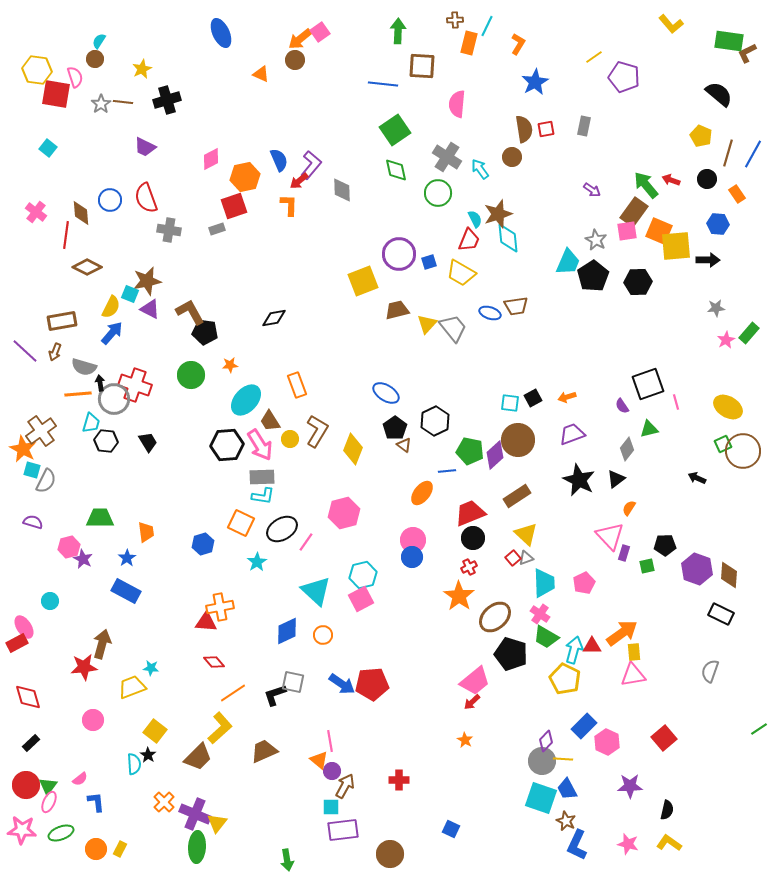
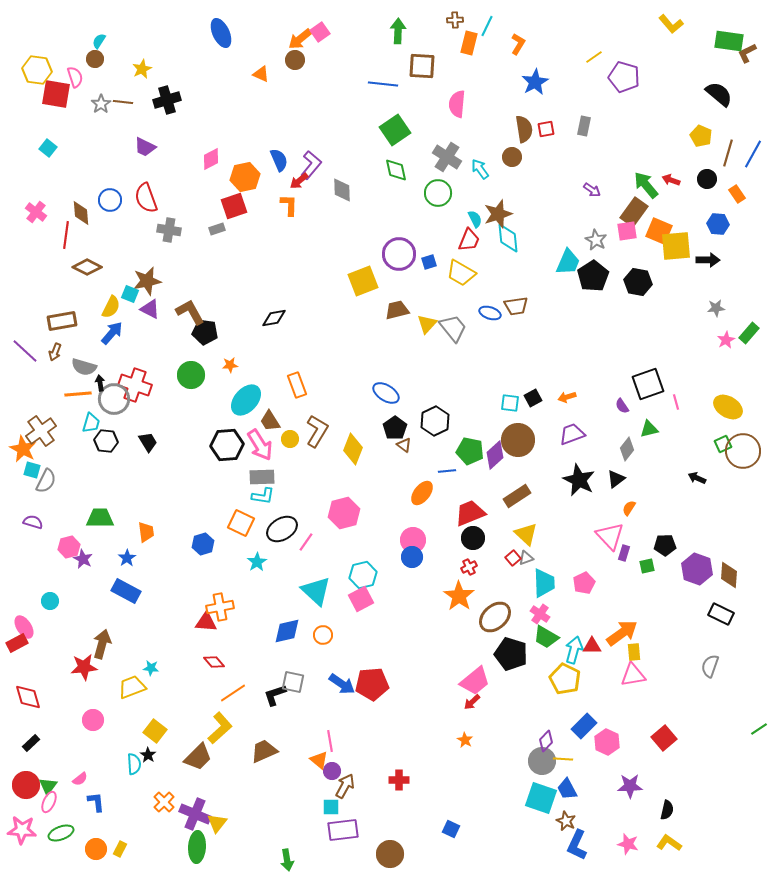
black hexagon at (638, 282): rotated 12 degrees clockwise
blue diamond at (287, 631): rotated 12 degrees clockwise
gray semicircle at (710, 671): moved 5 px up
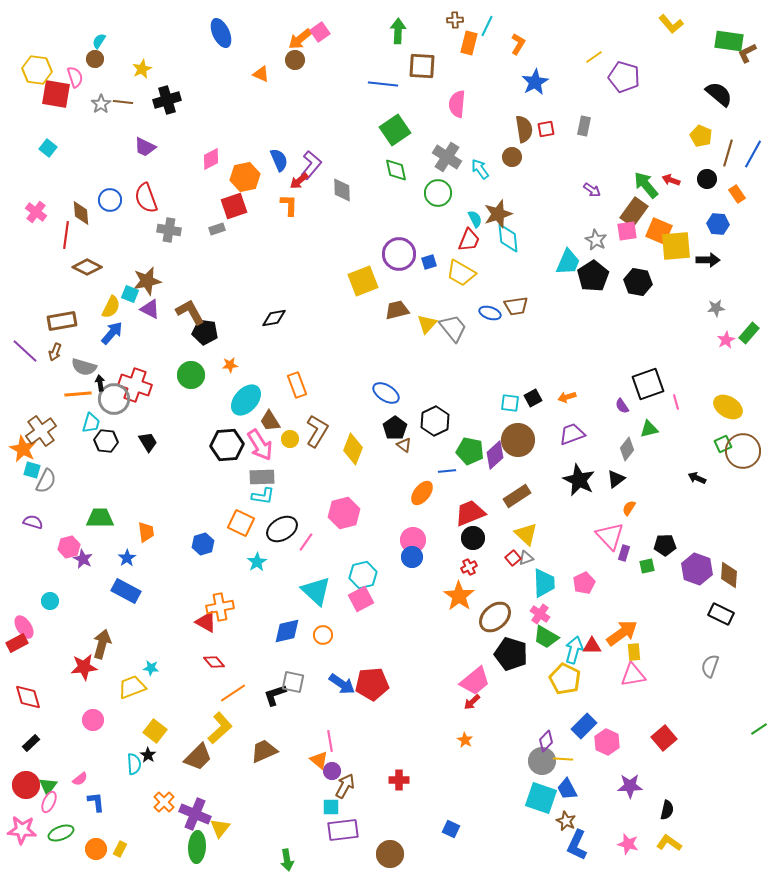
red triangle at (206, 622): rotated 25 degrees clockwise
yellow triangle at (217, 823): moved 3 px right, 5 px down
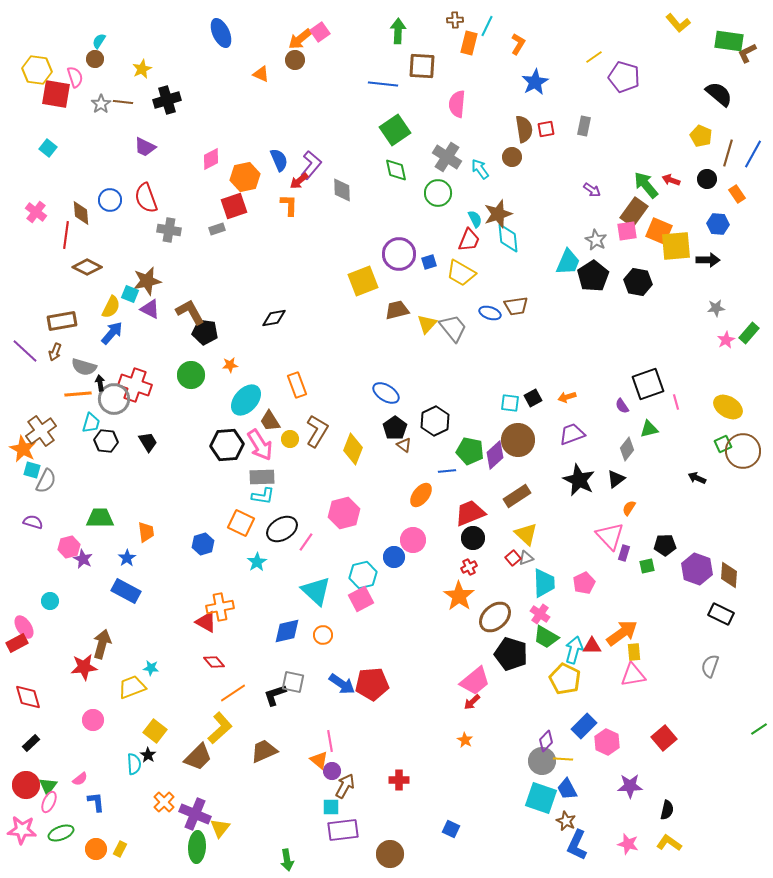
yellow L-shape at (671, 24): moved 7 px right, 1 px up
orange ellipse at (422, 493): moved 1 px left, 2 px down
blue circle at (412, 557): moved 18 px left
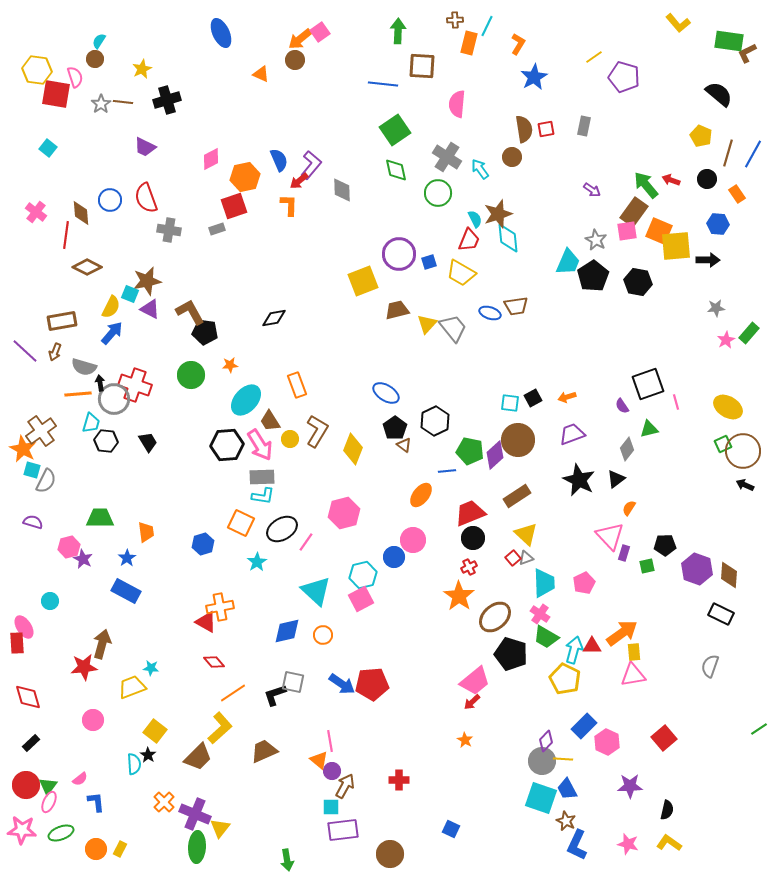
blue star at (535, 82): moved 1 px left, 5 px up
black arrow at (697, 478): moved 48 px right, 7 px down
red rectangle at (17, 643): rotated 65 degrees counterclockwise
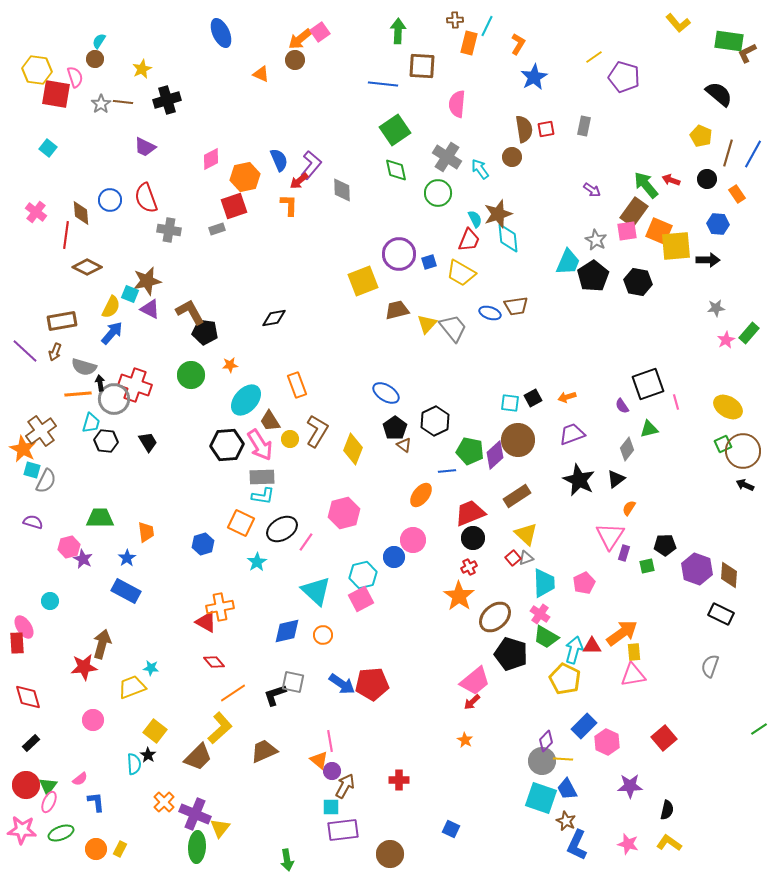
pink triangle at (610, 536): rotated 16 degrees clockwise
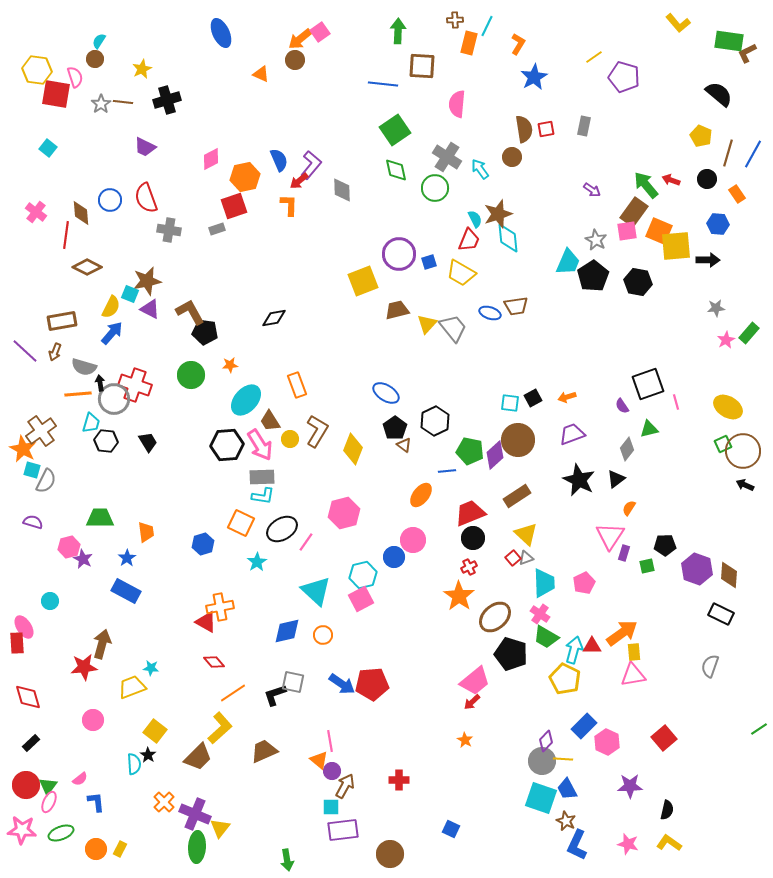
green circle at (438, 193): moved 3 px left, 5 px up
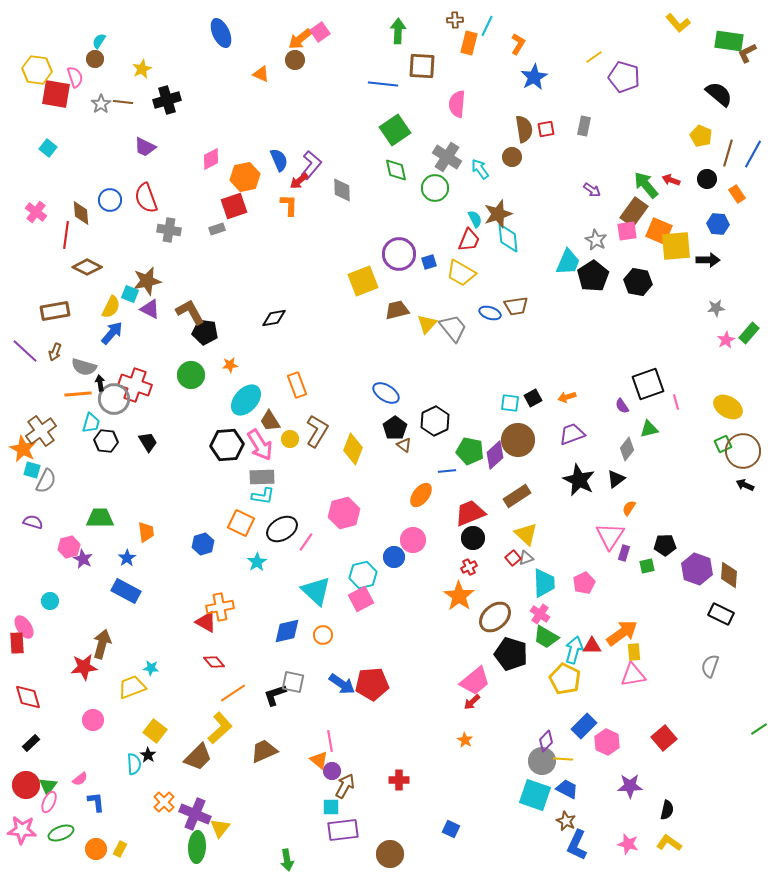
brown rectangle at (62, 321): moved 7 px left, 10 px up
blue trapezoid at (567, 789): rotated 145 degrees clockwise
cyan square at (541, 798): moved 6 px left, 3 px up
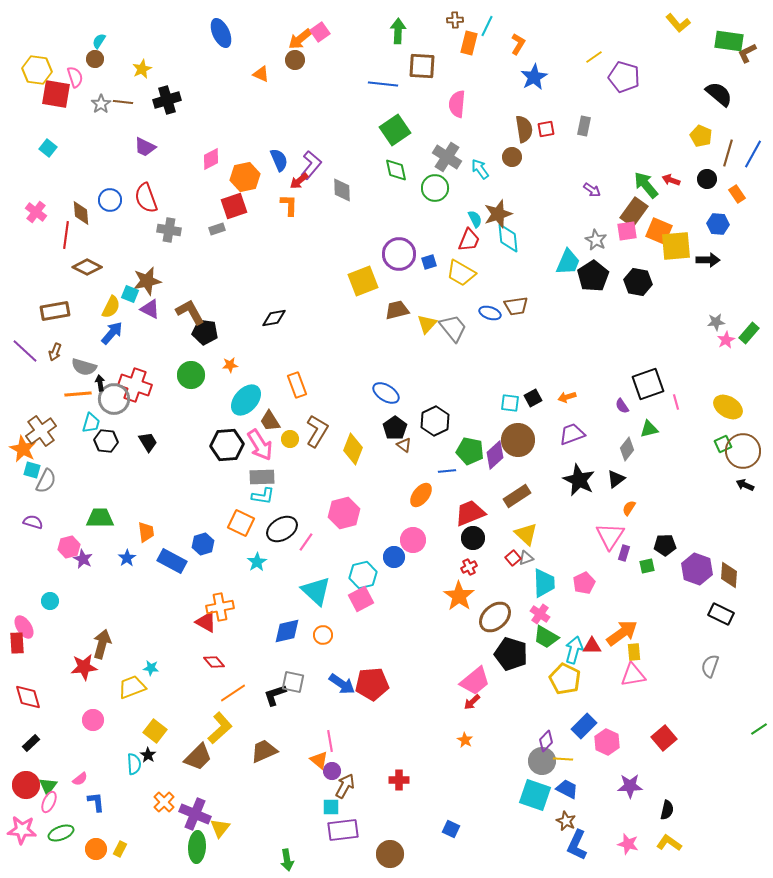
gray star at (716, 308): moved 14 px down
blue rectangle at (126, 591): moved 46 px right, 30 px up
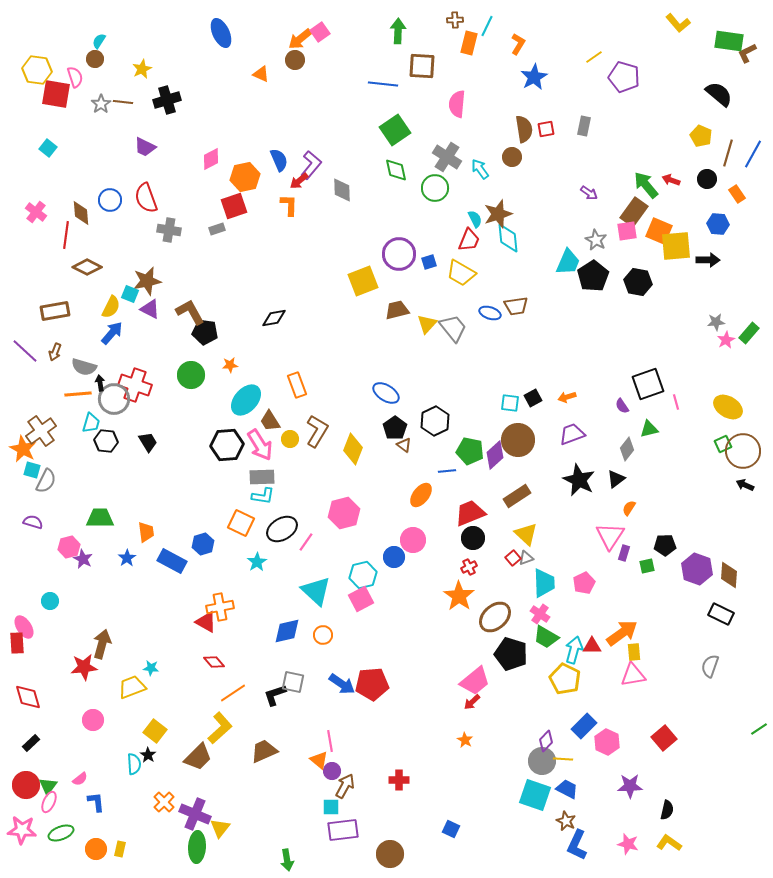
purple arrow at (592, 190): moved 3 px left, 3 px down
yellow rectangle at (120, 849): rotated 14 degrees counterclockwise
